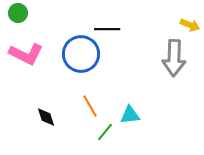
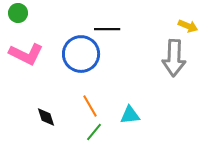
yellow arrow: moved 2 px left, 1 px down
green line: moved 11 px left
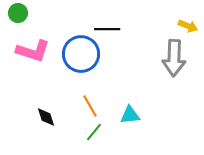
pink L-shape: moved 7 px right, 3 px up; rotated 8 degrees counterclockwise
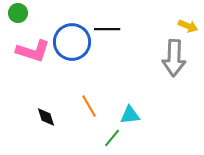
blue circle: moved 9 px left, 12 px up
orange line: moved 1 px left
green line: moved 18 px right, 6 px down
